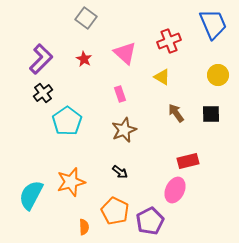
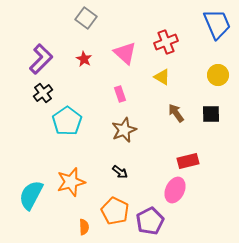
blue trapezoid: moved 4 px right
red cross: moved 3 px left, 1 px down
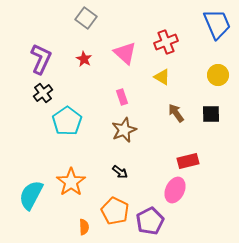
purple L-shape: rotated 20 degrees counterclockwise
pink rectangle: moved 2 px right, 3 px down
orange star: rotated 20 degrees counterclockwise
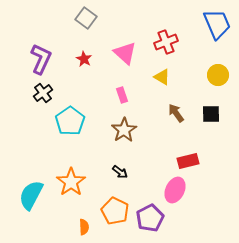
pink rectangle: moved 2 px up
cyan pentagon: moved 3 px right
brown star: rotated 10 degrees counterclockwise
purple pentagon: moved 3 px up
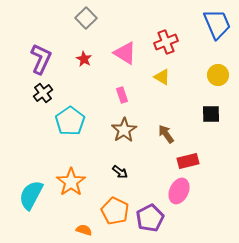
gray square: rotated 10 degrees clockwise
pink triangle: rotated 10 degrees counterclockwise
brown arrow: moved 10 px left, 21 px down
pink ellipse: moved 4 px right, 1 px down
orange semicircle: moved 3 px down; rotated 70 degrees counterclockwise
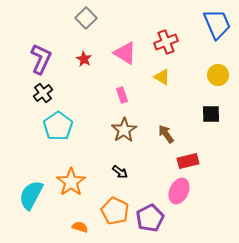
cyan pentagon: moved 12 px left, 5 px down
orange semicircle: moved 4 px left, 3 px up
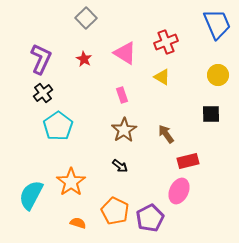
black arrow: moved 6 px up
orange semicircle: moved 2 px left, 4 px up
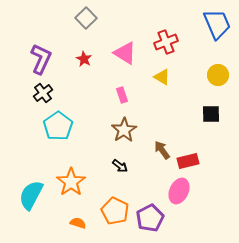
brown arrow: moved 4 px left, 16 px down
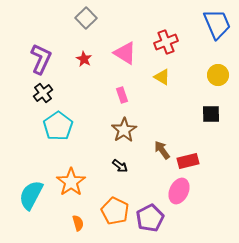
orange semicircle: rotated 56 degrees clockwise
